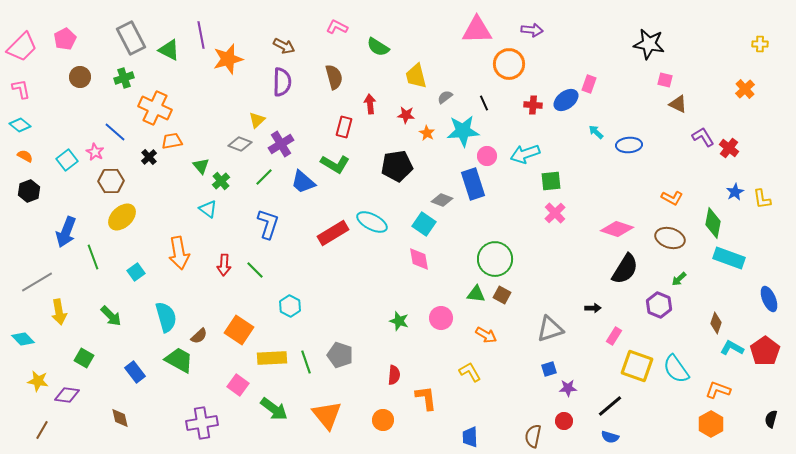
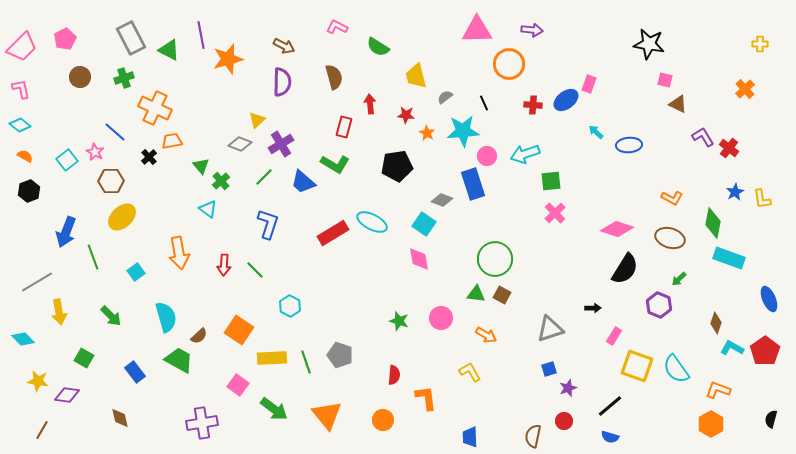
purple star at (568, 388): rotated 18 degrees counterclockwise
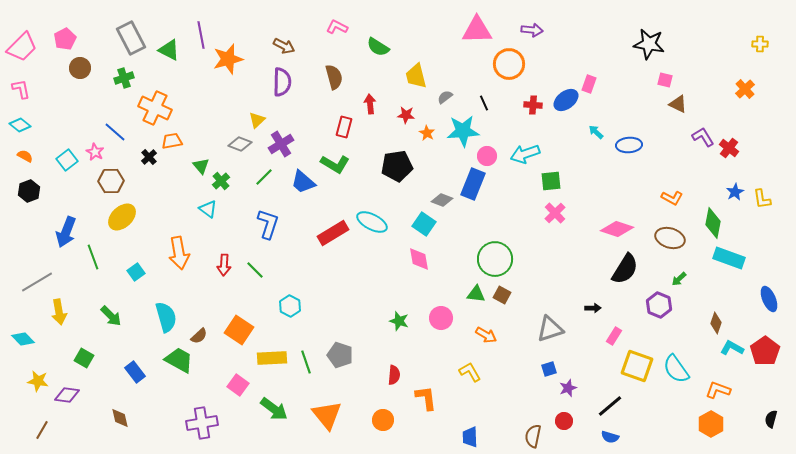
brown circle at (80, 77): moved 9 px up
blue rectangle at (473, 184): rotated 40 degrees clockwise
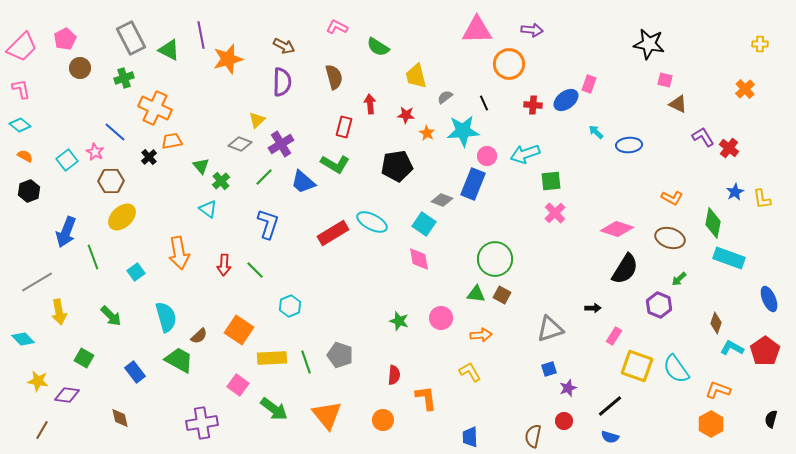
cyan hexagon at (290, 306): rotated 10 degrees clockwise
orange arrow at (486, 335): moved 5 px left; rotated 35 degrees counterclockwise
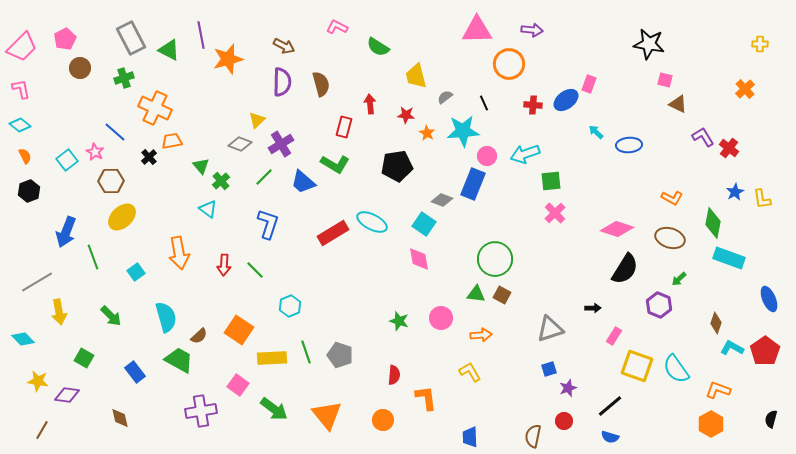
brown semicircle at (334, 77): moved 13 px left, 7 px down
orange semicircle at (25, 156): rotated 35 degrees clockwise
green line at (306, 362): moved 10 px up
purple cross at (202, 423): moved 1 px left, 12 px up
